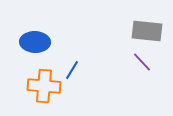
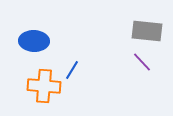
blue ellipse: moved 1 px left, 1 px up
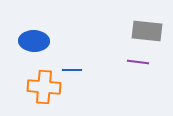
purple line: moved 4 px left; rotated 40 degrees counterclockwise
blue line: rotated 60 degrees clockwise
orange cross: moved 1 px down
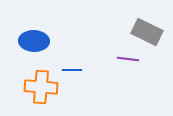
gray rectangle: moved 1 px down; rotated 20 degrees clockwise
purple line: moved 10 px left, 3 px up
orange cross: moved 3 px left
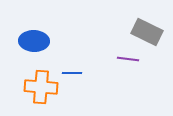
blue line: moved 3 px down
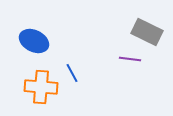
blue ellipse: rotated 24 degrees clockwise
purple line: moved 2 px right
blue line: rotated 60 degrees clockwise
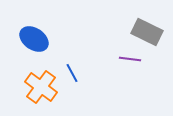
blue ellipse: moved 2 px up; rotated 8 degrees clockwise
orange cross: rotated 32 degrees clockwise
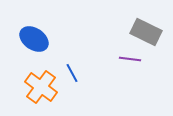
gray rectangle: moved 1 px left
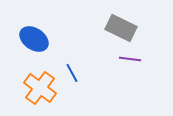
gray rectangle: moved 25 px left, 4 px up
orange cross: moved 1 px left, 1 px down
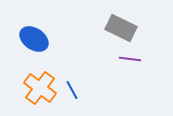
blue line: moved 17 px down
